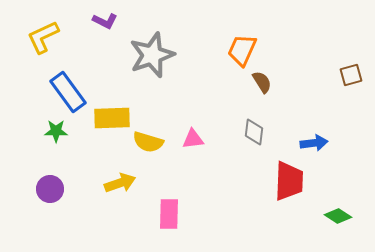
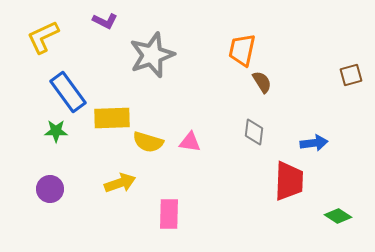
orange trapezoid: rotated 12 degrees counterclockwise
pink triangle: moved 3 px left, 3 px down; rotated 15 degrees clockwise
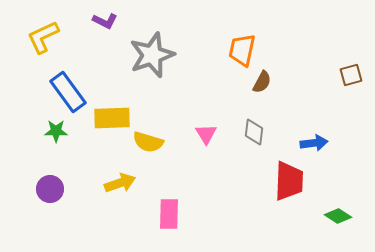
brown semicircle: rotated 60 degrees clockwise
pink triangle: moved 16 px right, 8 px up; rotated 50 degrees clockwise
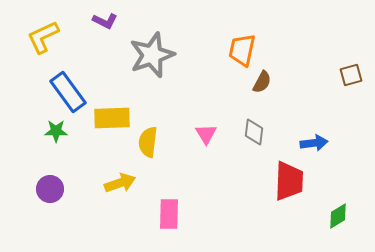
yellow semicircle: rotated 80 degrees clockwise
green diamond: rotated 64 degrees counterclockwise
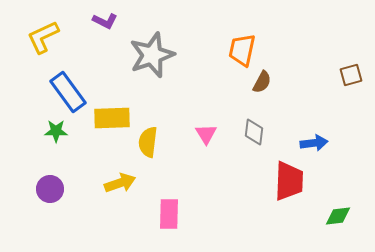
green diamond: rotated 24 degrees clockwise
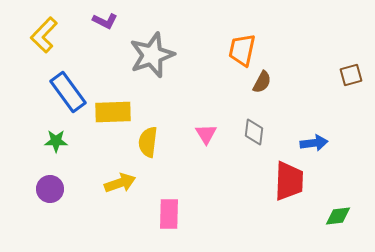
yellow L-shape: moved 1 px right, 2 px up; rotated 21 degrees counterclockwise
yellow rectangle: moved 1 px right, 6 px up
green star: moved 10 px down
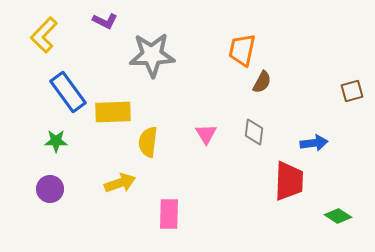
gray star: rotated 18 degrees clockwise
brown square: moved 1 px right, 16 px down
green diamond: rotated 40 degrees clockwise
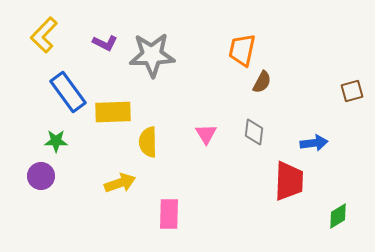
purple L-shape: moved 22 px down
yellow semicircle: rotated 8 degrees counterclockwise
purple circle: moved 9 px left, 13 px up
green diamond: rotated 64 degrees counterclockwise
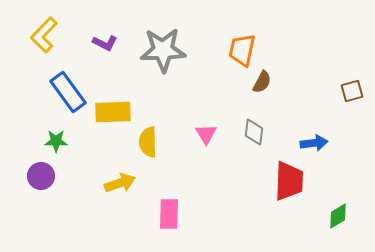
gray star: moved 11 px right, 5 px up
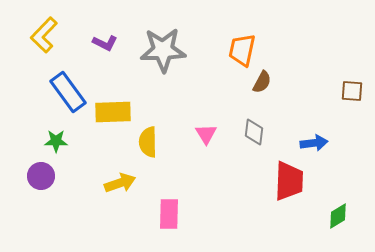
brown square: rotated 20 degrees clockwise
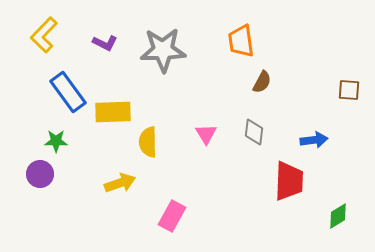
orange trapezoid: moved 1 px left, 9 px up; rotated 20 degrees counterclockwise
brown square: moved 3 px left, 1 px up
blue arrow: moved 3 px up
purple circle: moved 1 px left, 2 px up
pink rectangle: moved 3 px right, 2 px down; rotated 28 degrees clockwise
